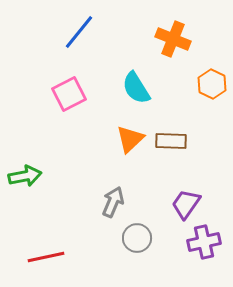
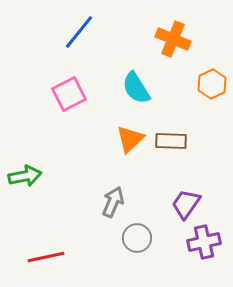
orange hexagon: rotated 8 degrees clockwise
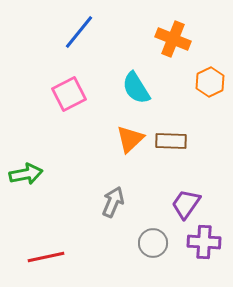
orange hexagon: moved 2 px left, 2 px up
green arrow: moved 1 px right, 2 px up
gray circle: moved 16 px right, 5 px down
purple cross: rotated 16 degrees clockwise
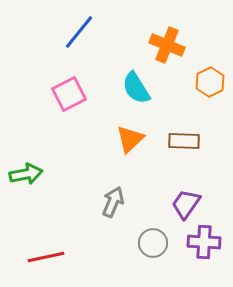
orange cross: moved 6 px left, 6 px down
brown rectangle: moved 13 px right
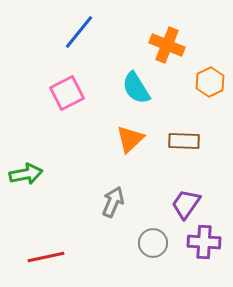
pink square: moved 2 px left, 1 px up
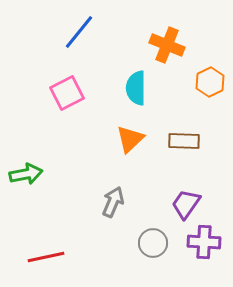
cyan semicircle: rotated 32 degrees clockwise
